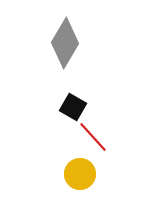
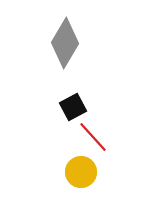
black square: rotated 32 degrees clockwise
yellow circle: moved 1 px right, 2 px up
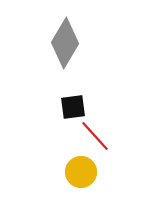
black square: rotated 20 degrees clockwise
red line: moved 2 px right, 1 px up
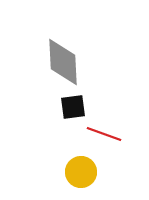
gray diamond: moved 2 px left, 19 px down; rotated 33 degrees counterclockwise
red line: moved 9 px right, 2 px up; rotated 28 degrees counterclockwise
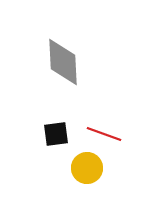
black square: moved 17 px left, 27 px down
yellow circle: moved 6 px right, 4 px up
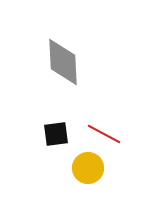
red line: rotated 8 degrees clockwise
yellow circle: moved 1 px right
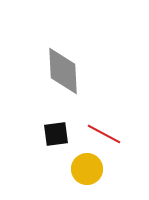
gray diamond: moved 9 px down
yellow circle: moved 1 px left, 1 px down
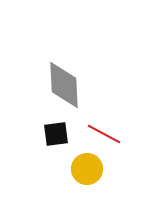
gray diamond: moved 1 px right, 14 px down
